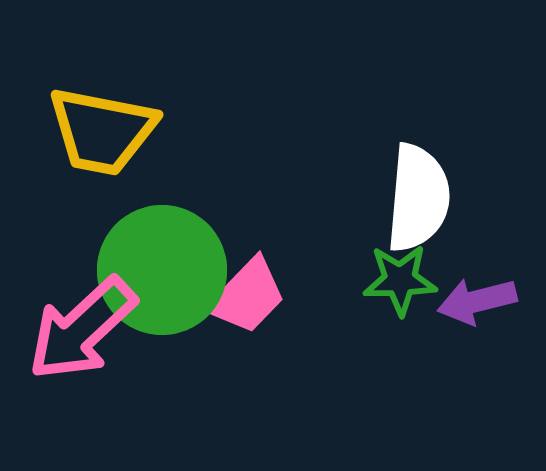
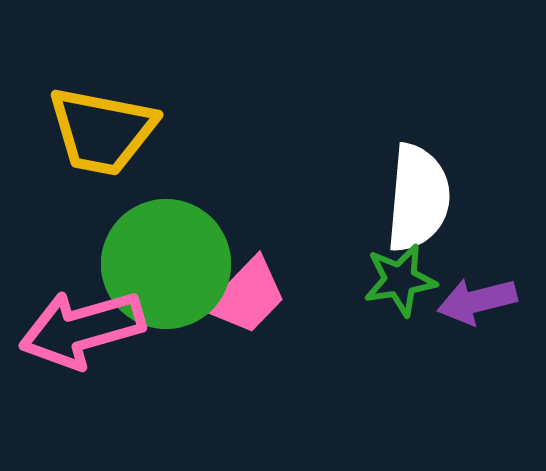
green circle: moved 4 px right, 6 px up
green star: rotated 8 degrees counterclockwise
pink arrow: rotated 27 degrees clockwise
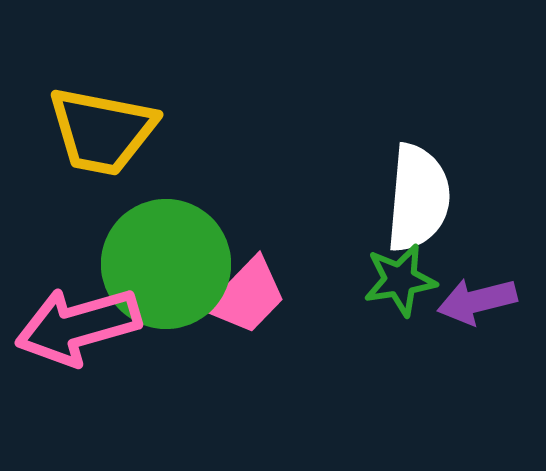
pink arrow: moved 4 px left, 3 px up
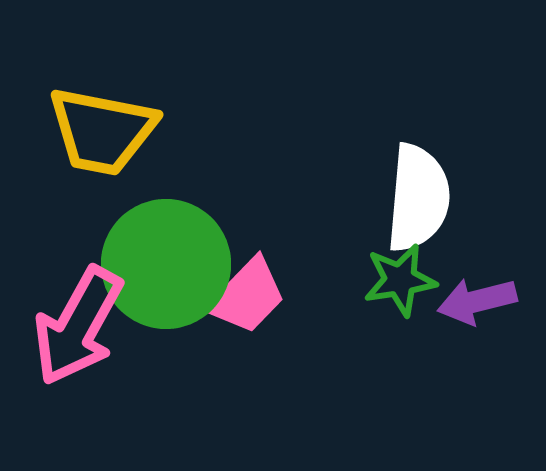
pink arrow: rotated 45 degrees counterclockwise
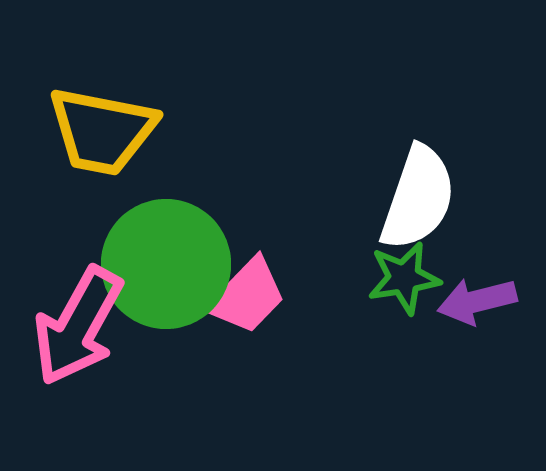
white semicircle: rotated 14 degrees clockwise
green star: moved 4 px right, 2 px up
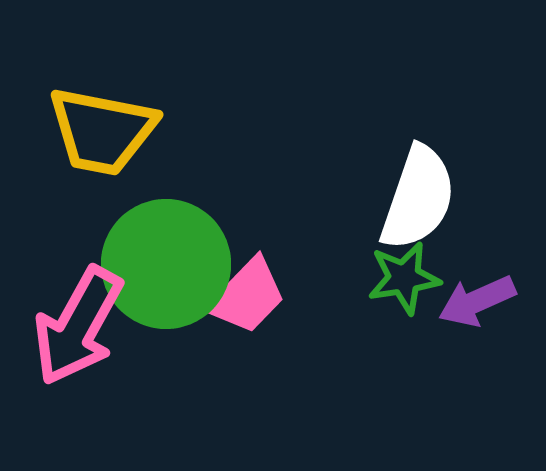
purple arrow: rotated 10 degrees counterclockwise
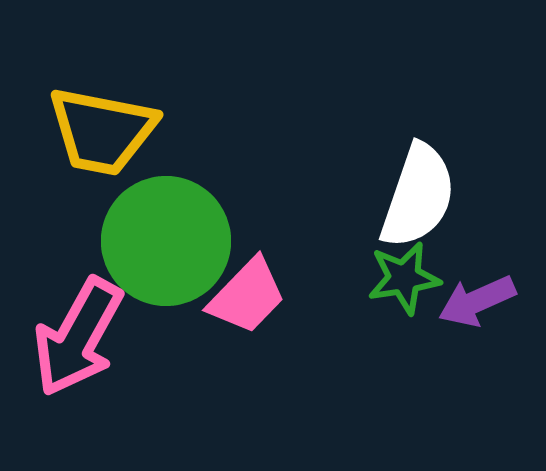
white semicircle: moved 2 px up
green circle: moved 23 px up
pink arrow: moved 11 px down
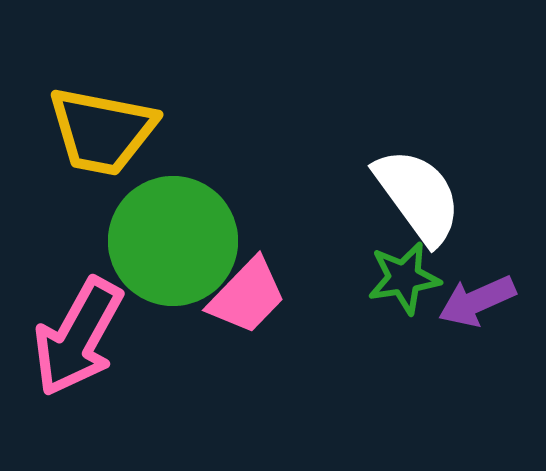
white semicircle: rotated 55 degrees counterclockwise
green circle: moved 7 px right
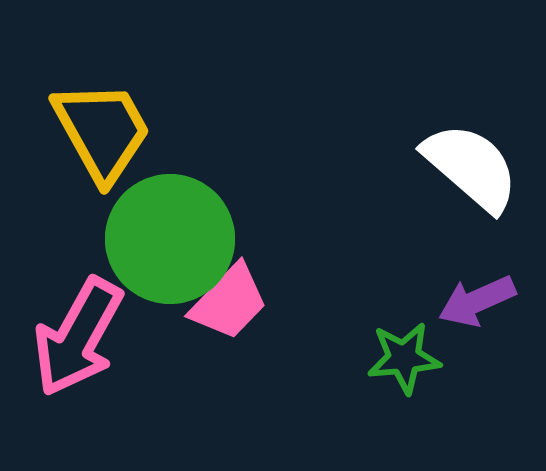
yellow trapezoid: rotated 130 degrees counterclockwise
white semicircle: moved 53 px right, 29 px up; rotated 13 degrees counterclockwise
green circle: moved 3 px left, 2 px up
green star: moved 80 px down; rotated 4 degrees clockwise
pink trapezoid: moved 18 px left, 6 px down
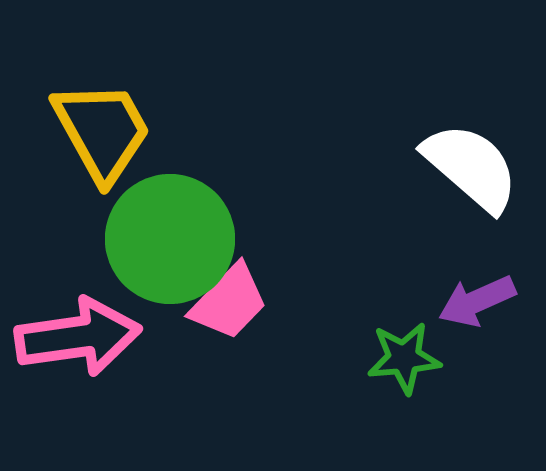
pink arrow: rotated 127 degrees counterclockwise
